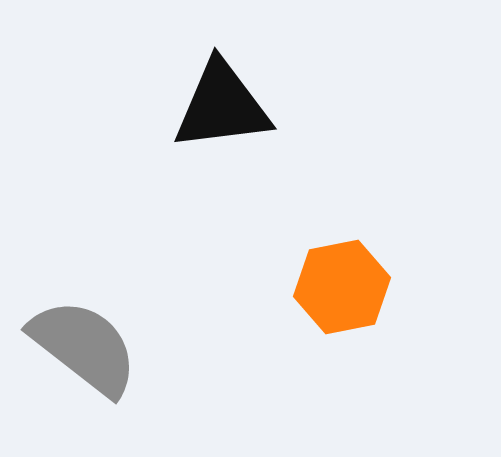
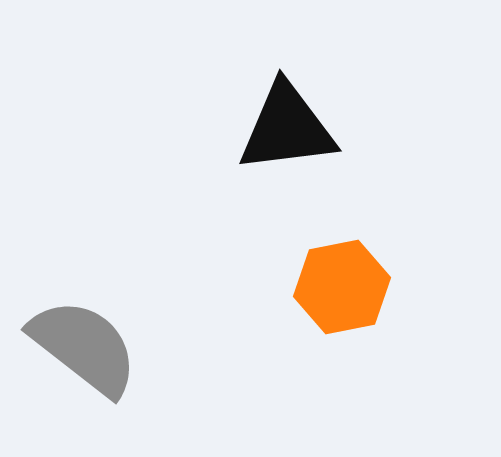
black triangle: moved 65 px right, 22 px down
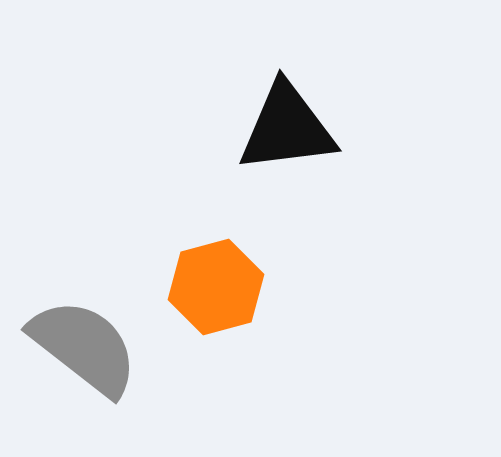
orange hexagon: moved 126 px left; rotated 4 degrees counterclockwise
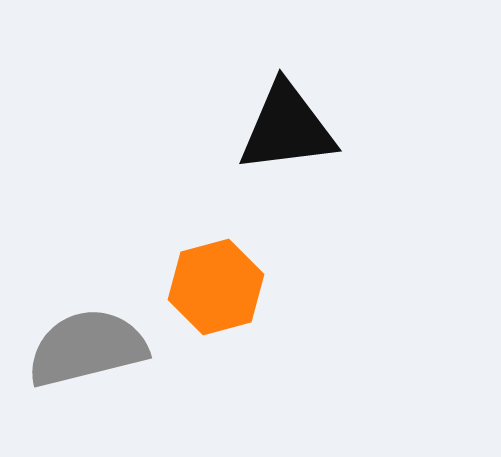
gray semicircle: moved 3 px right, 1 px down; rotated 52 degrees counterclockwise
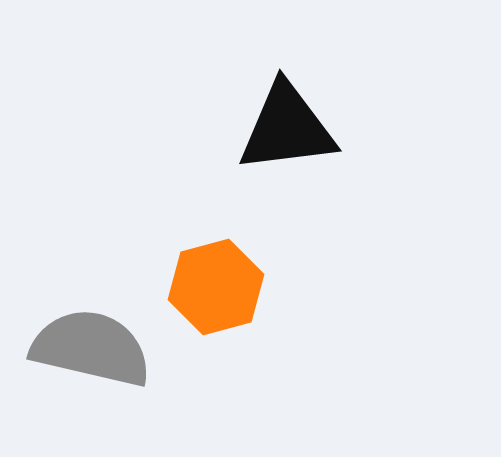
gray semicircle: moved 4 px right; rotated 27 degrees clockwise
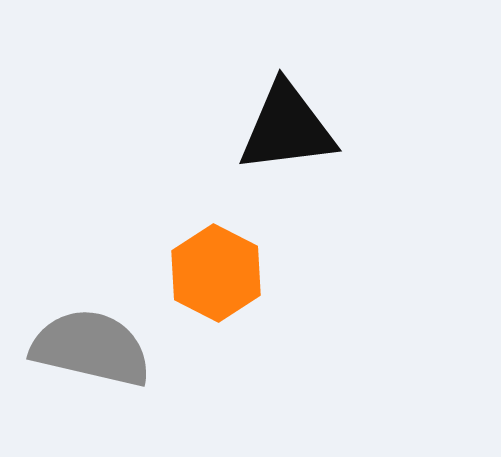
orange hexagon: moved 14 px up; rotated 18 degrees counterclockwise
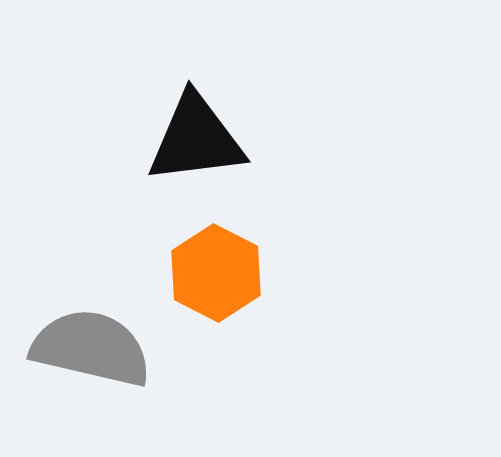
black triangle: moved 91 px left, 11 px down
